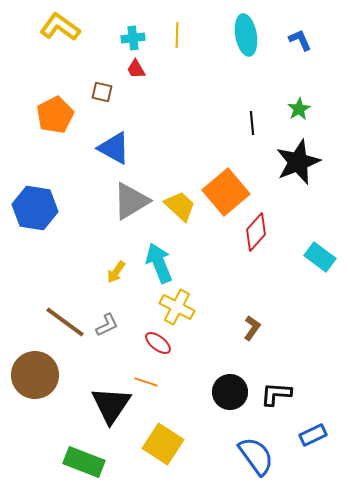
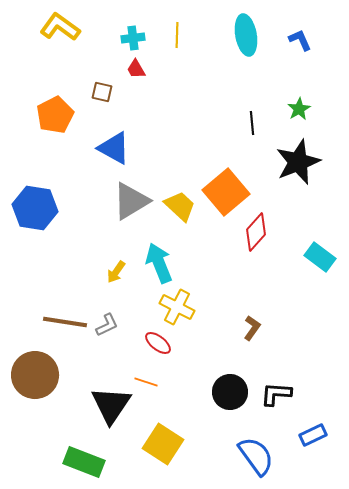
brown line: rotated 27 degrees counterclockwise
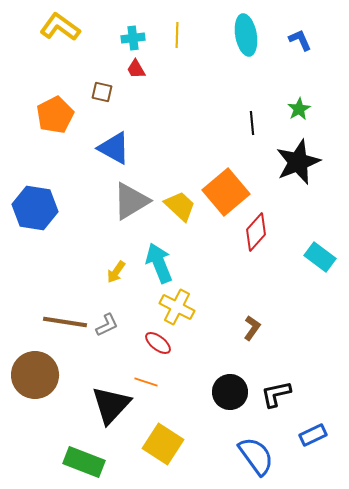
black L-shape: rotated 16 degrees counterclockwise
black triangle: rotated 9 degrees clockwise
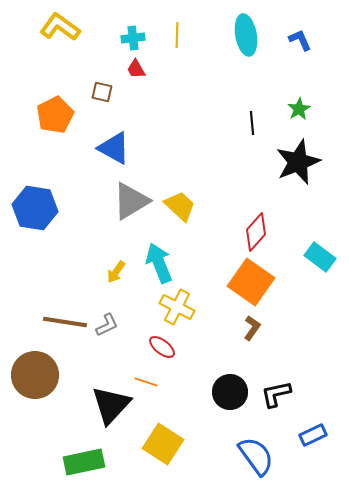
orange square: moved 25 px right, 90 px down; rotated 15 degrees counterclockwise
red ellipse: moved 4 px right, 4 px down
green rectangle: rotated 33 degrees counterclockwise
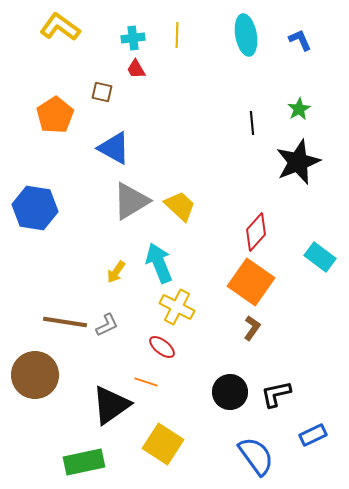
orange pentagon: rotated 6 degrees counterclockwise
black triangle: rotated 12 degrees clockwise
